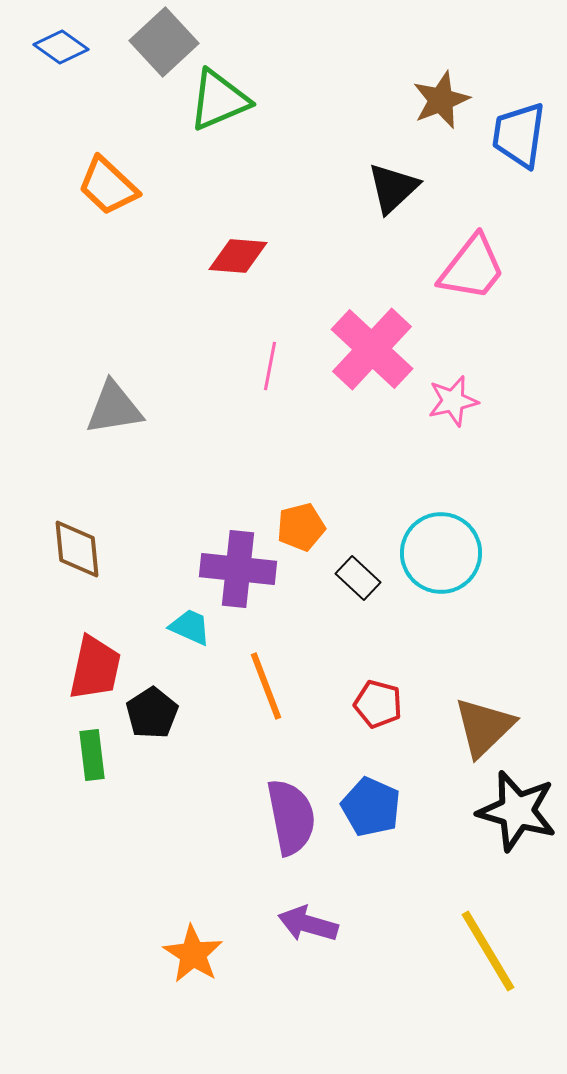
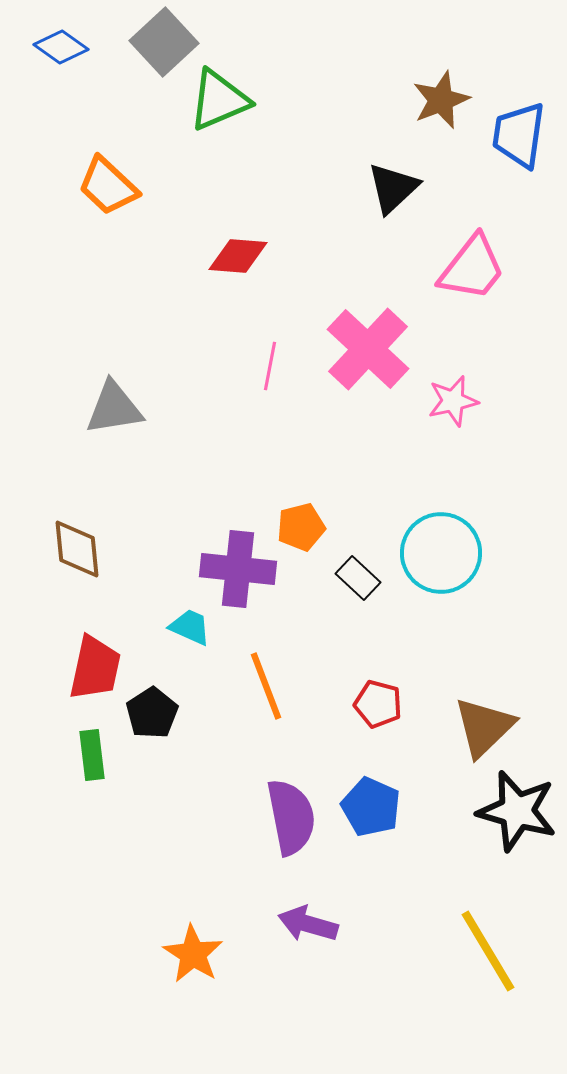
pink cross: moved 4 px left
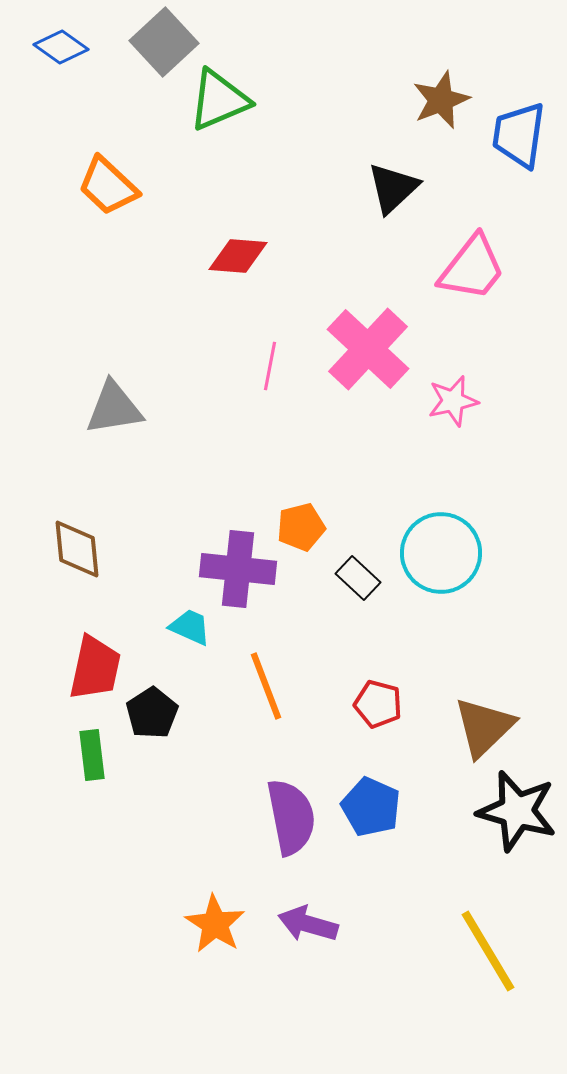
orange star: moved 22 px right, 30 px up
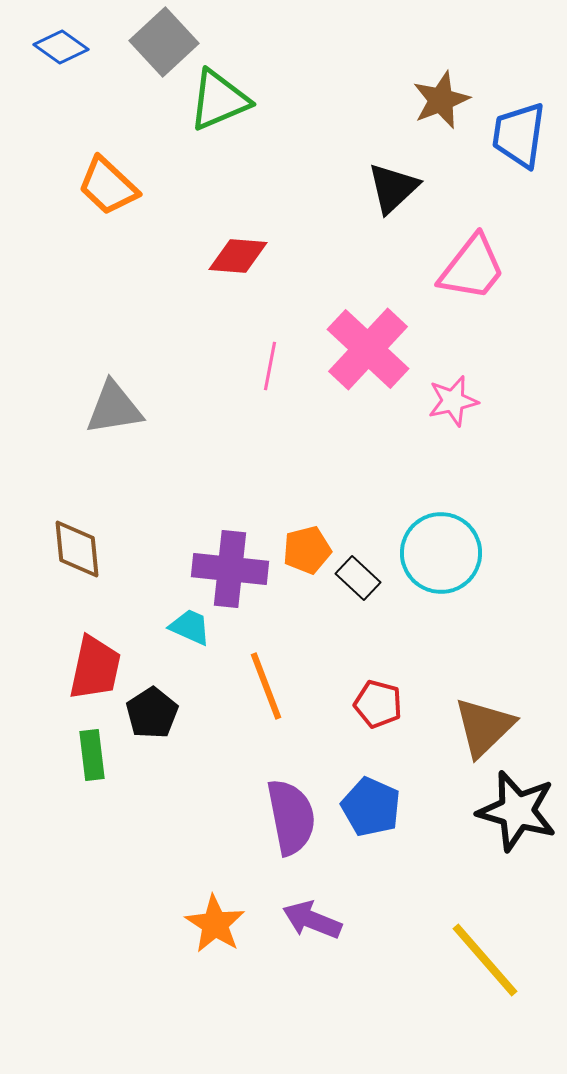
orange pentagon: moved 6 px right, 23 px down
purple cross: moved 8 px left
purple arrow: moved 4 px right, 4 px up; rotated 6 degrees clockwise
yellow line: moved 3 px left, 9 px down; rotated 10 degrees counterclockwise
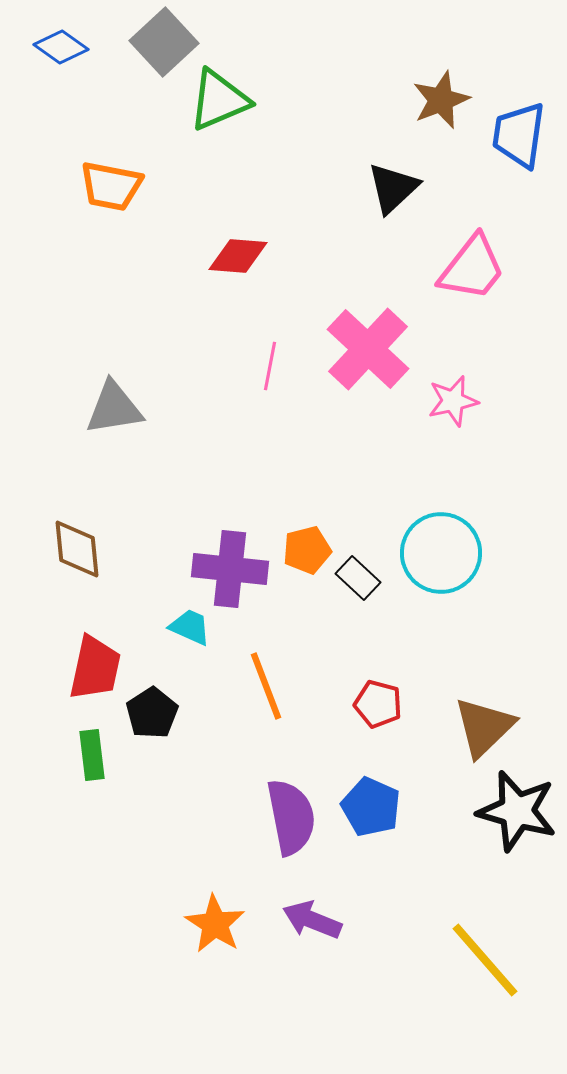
orange trapezoid: moved 3 px right; rotated 32 degrees counterclockwise
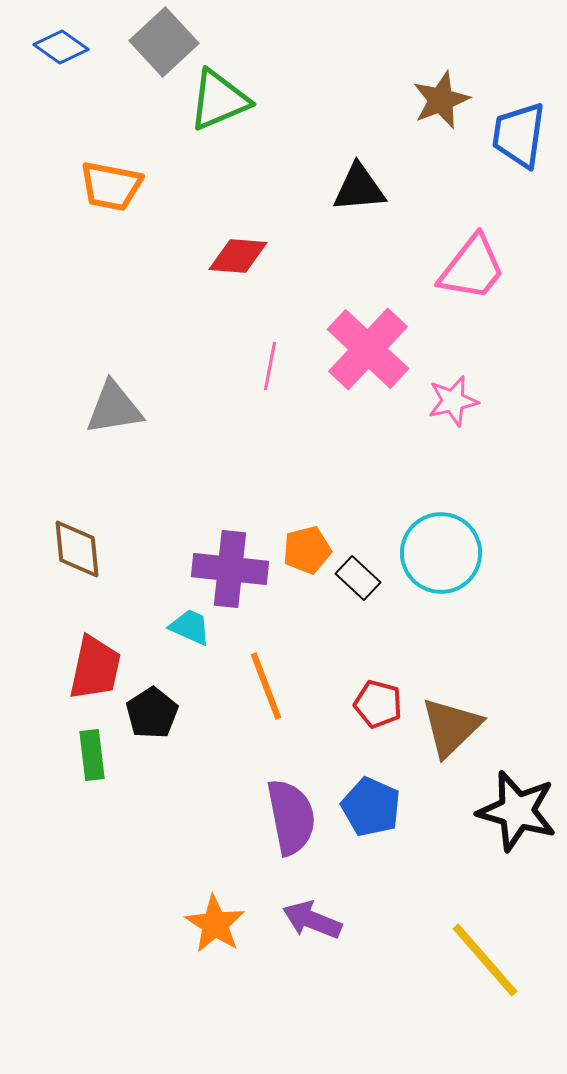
black triangle: moved 34 px left; rotated 38 degrees clockwise
brown triangle: moved 33 px left
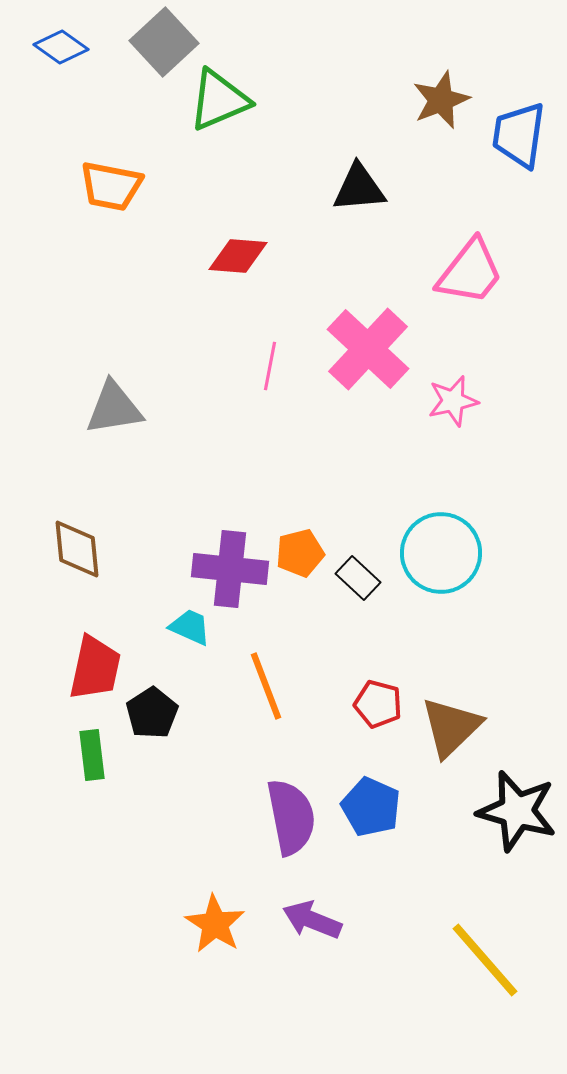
pink trapezoid: moved 2 px left, 4 px down
orange pentagon: moved 7 px left, 3 px down
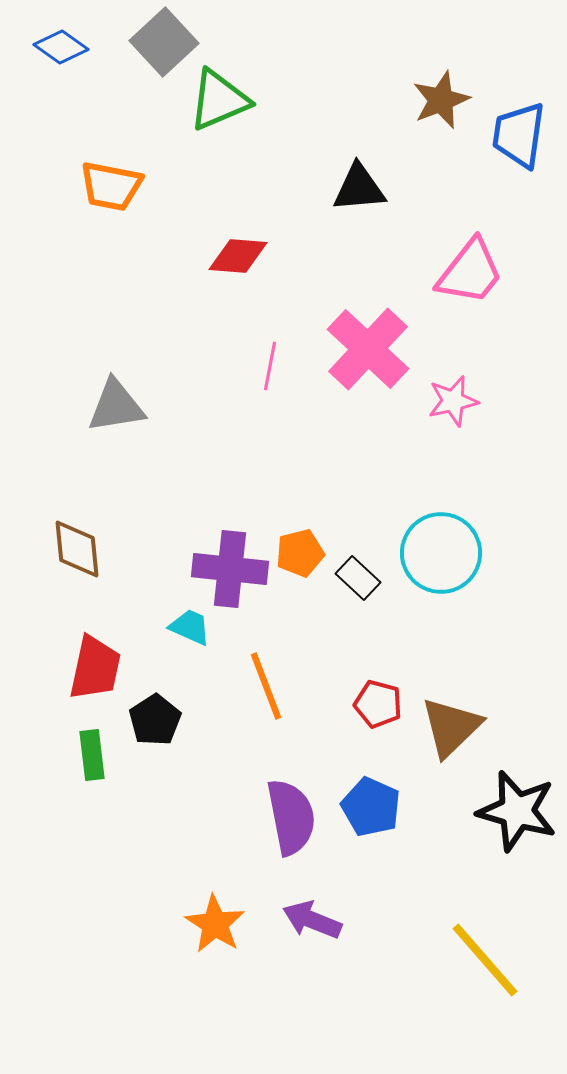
gray triangle: moved 2 px right, 2 px up
black pentagon: moved 3 px right, 7 px down
